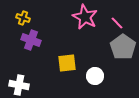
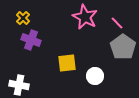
yellow cross: rotated 24 degrees clockwise
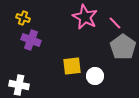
yellow cross: rotated 24 degrees counterclockwise
pink line: moved 2 px left
yellow square: moved 5 px right, 3 px down
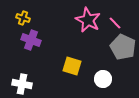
pink star: moved 3 px right, 3 px down
gray pentagon: rotated 10 degrees counterclockwise
yellow square: rotated 24 degrees clockwise
white circle: moved 8 px right, 3 px down
white cross: moved 3 px right, 1 px up
